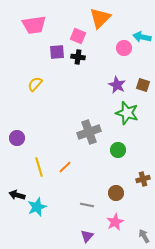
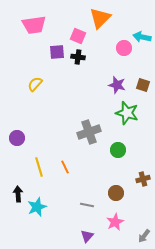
purple star: rotated 12 degrees counterclockwise
orange line: rotated 72 degrees counterclockwise
black arrow: moved 1 px right, 1 px up; rotated 70 degrees clockwise
gray arrow: rotated 112 degrees counterclockwise
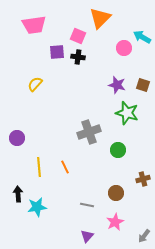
cyan arrow: rotated 18 degrees clockwise
yellow line: rotated 12 degrees clockwise
cyan star: rotated 12 degrees clockwise
